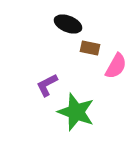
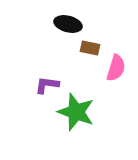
black ellipse: rotated 8 degrees counterclockwise
pink semicircle: moved 2 px down; rotated 12 degrees counterclockwise
purple L-shape: rotated 35 degrees clockwise
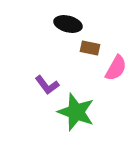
pink semicircle: rotated 12 degrees clockwise
purple L-shape: rotated 135 degrees counterclockwise
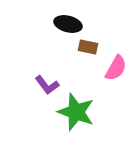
brown rectangle: moved 2 px left, 1 px up
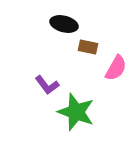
black ellipse: moved 4 px left
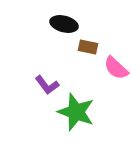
pink semicircle: rotated 104 degrees clockwise
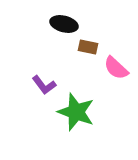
purple L-shape: moved 3 px left
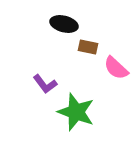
purple L-shape: moved 1 px right, 1 px up
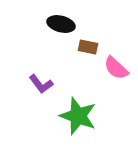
black ellipse: moved 3 px left
purple L-shape: moved 4 px left
green star: moved 2 px right, 4 px down
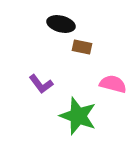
brown rectangle: moved 6 px left
pink semicircle: moved 3 px left, 16 px down; rotated 152 degrees clockwise
